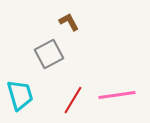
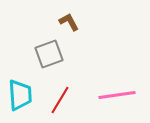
gray square: rotated 8 degrees clockwise
cyan trapezoid: rotated 12 degrees clockwise
red line: moved 13 px left
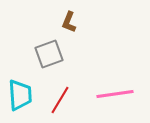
brown L-shape: rotated 130 degrees counterclockwise
pink line: moved 2 px left, 1 px up
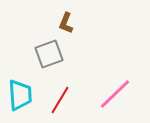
brown L-shape: moved 3 px left, 1 px down
pink line: rotated 36 degrees counterclockwise
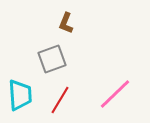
gray square: moved 3 px right, 5 px down
